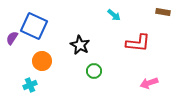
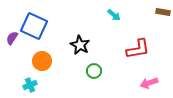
red L-shape: moved 6 px down; rotated 15 degrees counterclockwise
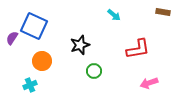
black star: rotated 24 degrees clockwise
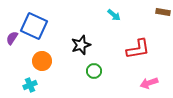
black star: moved 1 px right
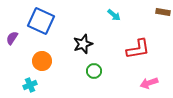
blue square: moved 7 px right, 5 px up
black star: moved 2 px right, 1 px up
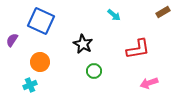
brown rectangle: rotated 40 degrees counterclockwise
purple semicircle: moved 2 px down
black star: rotated 24 degrees counterclockwise
orange circle: moved 2 px left, 1 px down
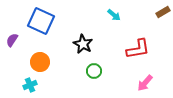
pink arrow: moved 4 px left; rotated 30 degrees counterclockwise
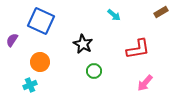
brown rectangle: moved 2 px left
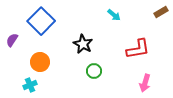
blue square: rotated 20 degrees clockwise
pink arrow: rotated 24 degrees counterclockwise
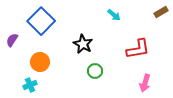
green circle: moved 1 px right
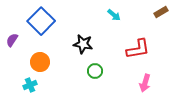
black star: rotated 18 degrees counterclockwise
